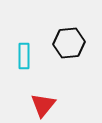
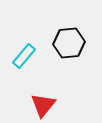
cyan rectangle: rotated 40 degrees clockwise
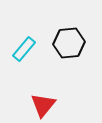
cyan rectangle: moved 7 px up
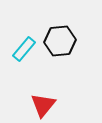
black hexagon: moved 9 px left, 2 px up
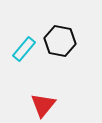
black hexagon: rotated 16 degrees clockwise
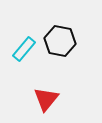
red triangle: moved 3 px right, 6 px up
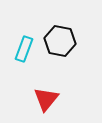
cyan rectangle: rotated 20 degrees counterclockwise
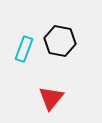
red triangle: moved 5 px right, 1 px up
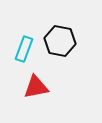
red triangle: moved 15 px left, 11 px up; rotated 40 degrees clockwise
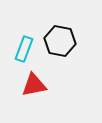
red triangle: moved 2 px left, 2 px up
